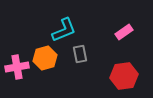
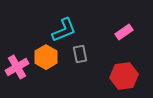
orange hexagon: moved 1 px right, 1 px up; rotated 15 degrees counterclockwise
pink cross: rotated 20 degrees counterclockwise
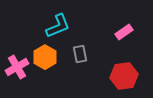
cyan L-shape: moved 6 px left, 4 px up
orange hexagon: moved 1 px left
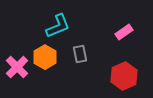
pink cross: rotated 15 degrees counterclockwise
red hexagon: rotated 16 degrees counterclockwise
